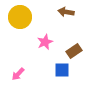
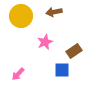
brown arrow: moved 12 px left; rotated 21 degrees counterclockwise
yellow circle: moved 1 px right, 1 px up
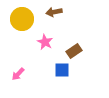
yellow circle: moved 1 px right, 3 px down
pink star: rotated 21 degrees counterclockwise
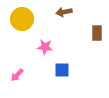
brown arrow: moved 10 px right
pink star: moved 5 px down; rotated 21 degrees counterclockwise
brown rectangle: moved 23 px right, 18 px up; rotated 56 degrees counterclockwise
pink arrow: moved 1 px left, 1 px down
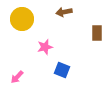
pink star: rotated 21 degrees counterclockwise
blue square: rotated 21 degrees clockwise
pink arrow: moved 2 px down
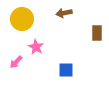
brown arrow: moved 1 px down
pink star: moved 9 px left; rotated 28 degrees counterclockwise
blue square: moved 4 px right; rotated 21 degrees counterclockwise
pink arrow: moved 1 px left, 15 px up
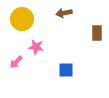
pink star: rotated 21 degrees counterclockwise
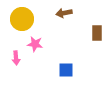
pink star: moved 1 px left, 3 px up
pink arrow: moved 4 px up; rotated 48 degrees counterclockwise
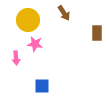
brown arrow: rotated 112 degrees counterclockwise
yellow circle: moved 6 px right, 1 px down
blue square: moved 24 px left, 16 px down
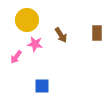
brown arrow: moved 3 px left, 22 px down
yellow circle: moved 1 px left
pink arrow: moved 1 px up; rotated 40 degrees clockwise
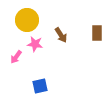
blue square: moved 2 px left; rotated 14 degrees counterclockwise
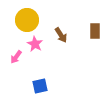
brown rectangle: moved 2 px left, 2 px up
pink star: rotated 21 degrees clockwise
